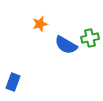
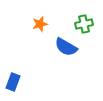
green cross: moved 6 px left, 14 px up
blue semicircle: moved 2 px down
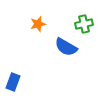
orange star: moved 2 px left
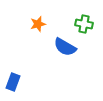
green cross: rotated 24 degrees clockwise
blue semicircle: moved 1 px left
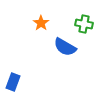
orange star: moved 3 px right, 1 px up; rotated 21 degrees counterclockwise
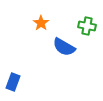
green cross: moved 3 px right, 2 px down
blue semicircle: moved 1 px left
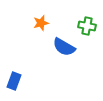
orange star: rotated 21 degrees clockwise
blue rectangle: moved 1 px right, 1 px up
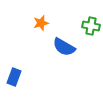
green cross: moved 4 px right
blue rectangle: moved 4 px up
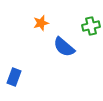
green cross: rotated 24 degrees counterclockwise
blue semicircle: rotated 10 degrees clockwise
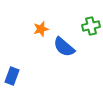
orange star: moved 6 px down
blue rectangle: moved 2 px left, 1 px up
